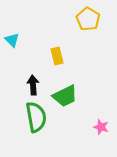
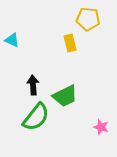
yellow pentagon: rotated 25 degrees counterclockwise
cyan triangle: rotated 21 degrees counterclockwise
yellow rectangle: moved 13 px right, 13 px up
green semicircle: rotated 48 degrees clockwise
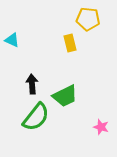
black arrow: moved 1 px left, 1 px up
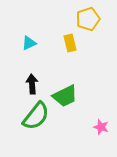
yellow pentagon: rotated 25 degrees counterclockwise
cyan triangle: moved 17 px right, 3 px down; rotated 49 degrees counterclockwise
green semicircle: moved 1 px up
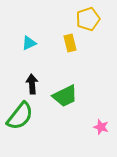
green semicircle: moved 16 px left
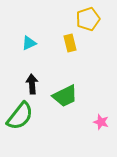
pink star: moved 5 px up
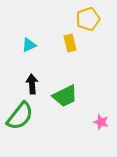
cyan triangle: moved 2 px down
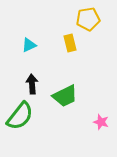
yellow pentagon: rotated 10 degrees clockwise
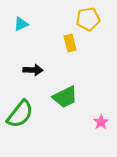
cyan triangle: moved 8 px left, 21 px up
black arrow: moved 1 px right, 14 px up; rotated 96 degrees clockwise
green trapezoid: moved 1 px down
green semicircle: moved 2 px up
pink star: rotated 21 degrees clockwise
